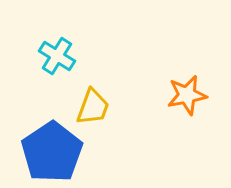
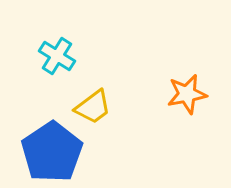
orange star: moved 1 px up
yellow trapezoid: rotated 33 degrees clockwise
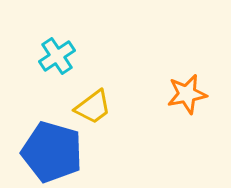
cyan cross: rotated 24 degrees clockwise
blue pentagon: rotated 22 degrees counterclockwise
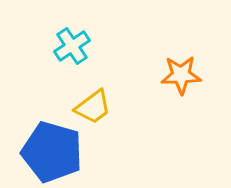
cyan cross: moved 15 px right, 10 px up
orange star: moved 6 px left, 19 px up; rotated 9 degrees clockwise
